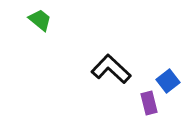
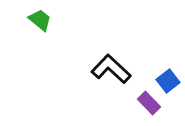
purple rectangle: rotated 30 degrees counterclockwise
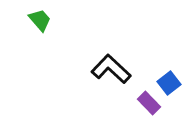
green trapezoid: rotated 10 degrees clockwise
blue square: moved 1 px right, 2 px down
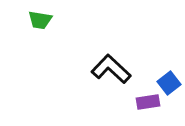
green trapezoid: rotated 140 degrees clockwise
purple rectangle: moved 1 px left, 1 px up; rotated 55 degrees counterclockwise
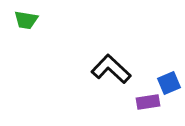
green trapezoid: moved 14 px left
blue square: rotated 15 degrees clockwise
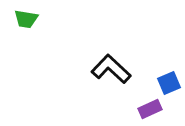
green trapezoid: moved 1 px up
purple rectangle: moved 2 px right, 7 px down; rotated 15 degrees counterclockwise
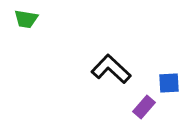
blue square: rotated 20 degrees clockwise
purple rectangle: moved 6 px left, 2 px up; rotated 25 degrees counterclockwise
